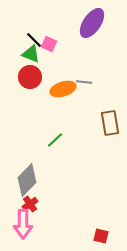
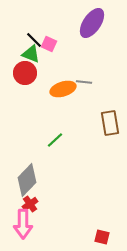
red circle: moved 5 px left, 4 px up
red square: moved 1 px right, 1 px down
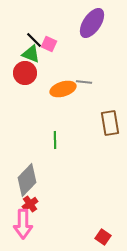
green line: rotated 48 degrees counterclockwise
red square: moved 1 px right; rotated 21 degrees clockwise
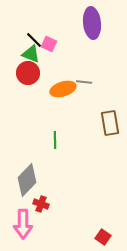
purple ellipse: rotated 40 degrees counterclockwise
red circle: moved 3 px right
red cross: moved 11 px right; rotated 35 degrees counterclockwise
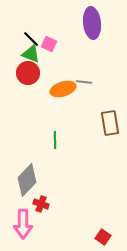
black line: moved 3 px left, 1 px up
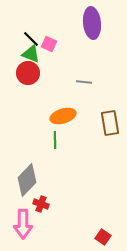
orange ellipse: moved 27 px down
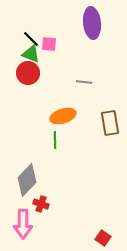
pink square: rotated 21 degrees counterclockwise
red square: moved 1 px down
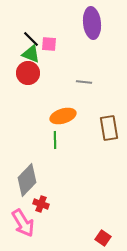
brown rectangle: moved 1 px left, 5 px down
pink arrow: moved 1 px up; rotated 32 degrees counterclockwise
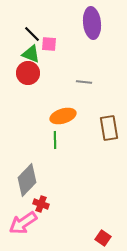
black line: moved 1 px right, 5 px up
pink arrow: rotated 88 degrees clockwise
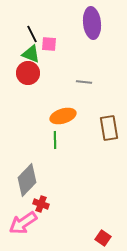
black line: rotated 18 degrees clockwise
